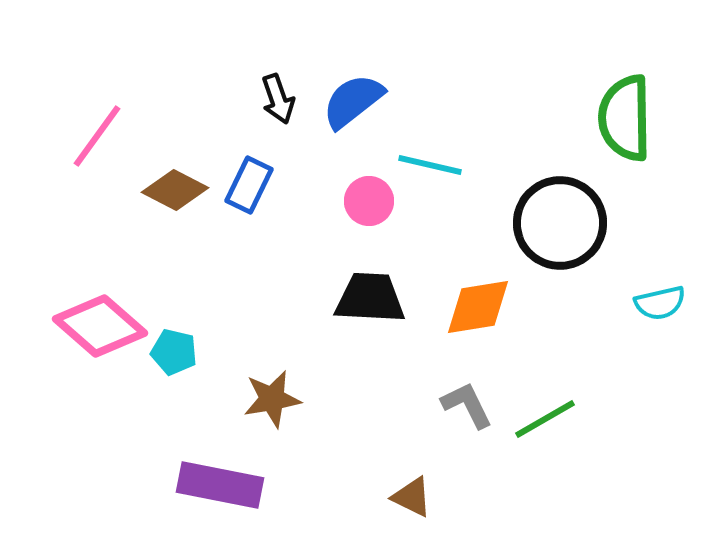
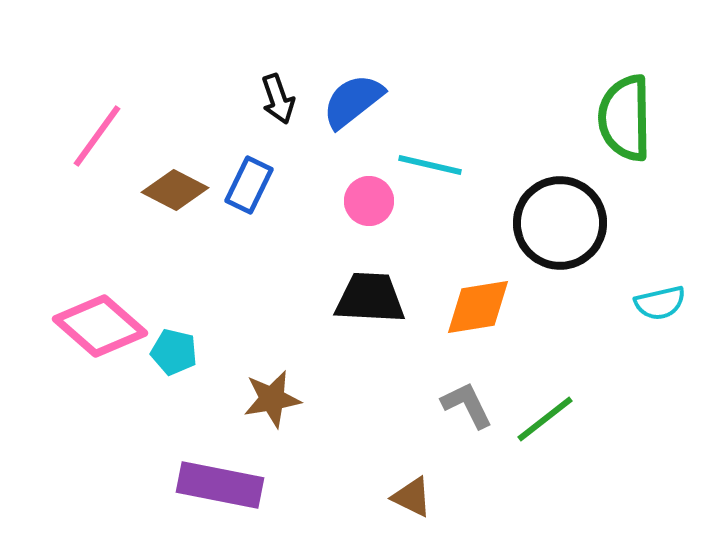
green line: rotated 8 degrees counterclockwise
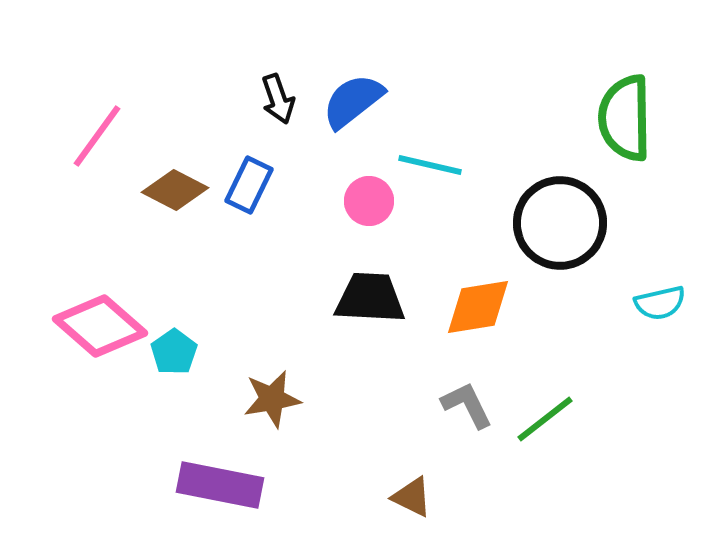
cyan pentagon: rotated 24 degrees clockwise
